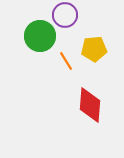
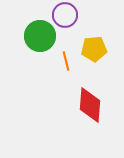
orange line: rotated 18 degrees clockwise
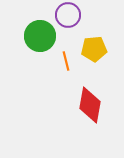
purple circle: moved 3 px right
red diamond: rotated 6 degrees clockwise
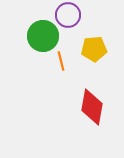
green circle: moved 3 px right
orange line: moved 5 px left
red diamond: moved 2 px right, 2 px down
